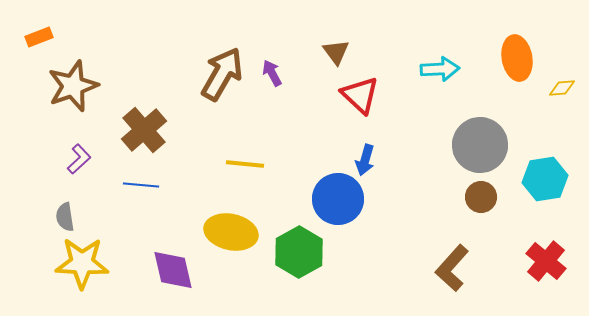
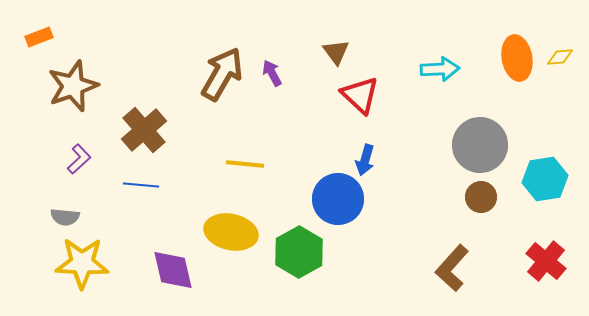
yellow diamond: moved 2 px left, 31 px up
gray semicircle: rotated 76 degrees counterclockwise
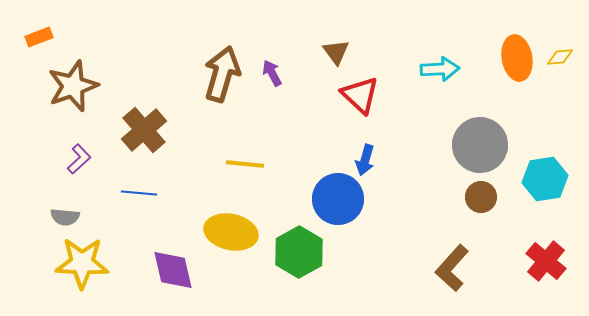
brown arrow: rotated 14 degrees counterclockwise
blue line: moved 2 px left, 8 px down
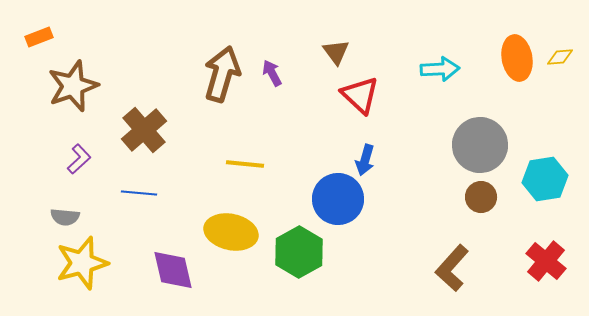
yellow star: rotated 18 degrees counterclockwise
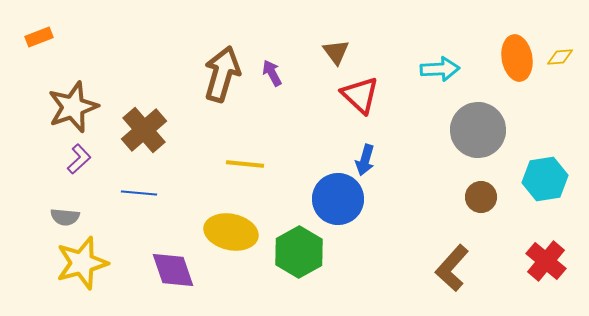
brown star: moved 21 px down
gray circle: moved 2 px left, 15 px up
purple diamond: rotated 6 degrees counterclockwise
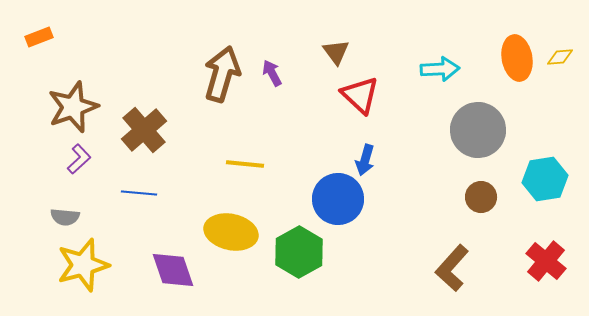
yellow star: moved 1 px right, 2 px down
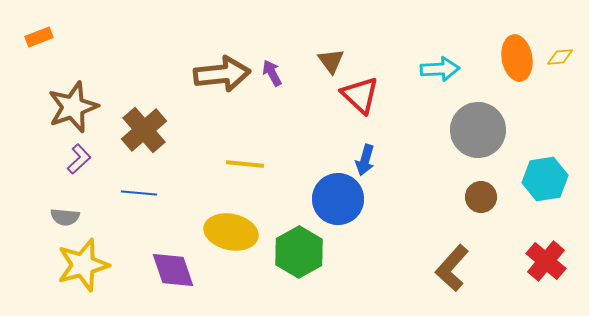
brown triangle: moved 5 px left, 9 px down
brown arrow: rotated 68 degrees clockwise
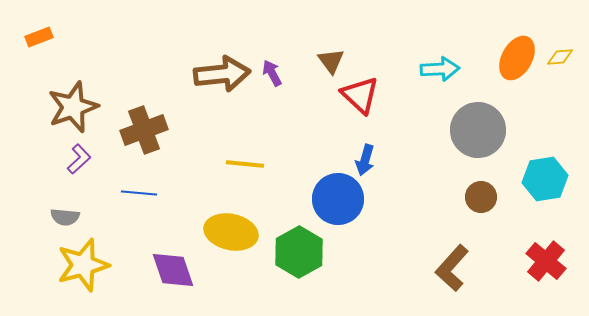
orange ellipse: rotated 39 degrees clockwise
brown cross: rotated 21 degrees clockwise
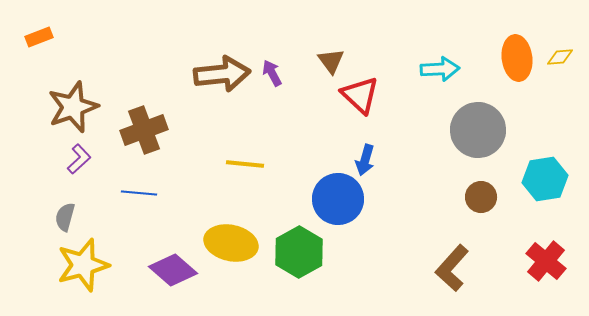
orange ellipse: rotated 36 degrees counterclockwise
gray semicircle: rotated 100 degrees clockwise
yellow ellipse: moved 11 px down
purple diamond: rotated 30 degrees counterclockwise
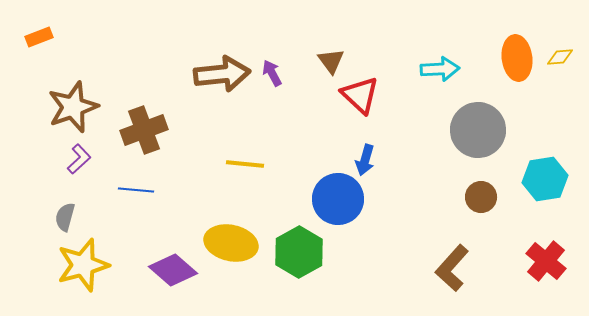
blue line: moved 3 px left, 3 px up
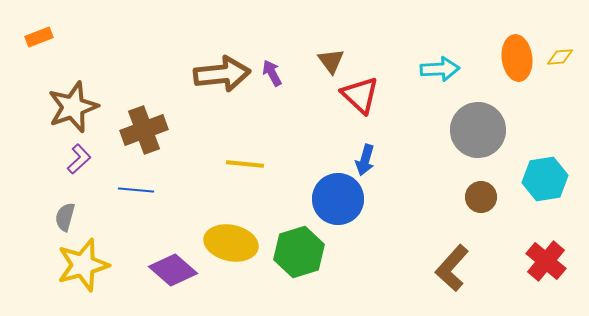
green hexagon: rotated 12 degrees clockwise
